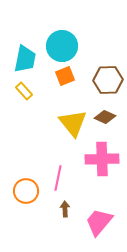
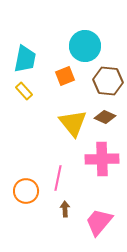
cyan circle: moved 23 px right
brown hexagon: moved 1 px down; rotated 8 degrees clockwise
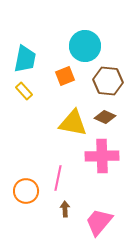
yellow triangle: rotated 40 degrees counterclockwise
pink cross: moved 3 px up
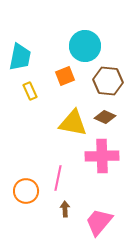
cyan trapezoid: moved 5 px left, 2 px up
yellow rectangle: moved 6 px right; rotated 18 degrees clockwise
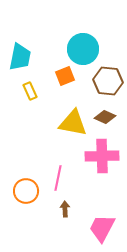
cyan circle: moved 2 px left, 3 px down
pink trapezoid: moved 3 px right, 6 px down; rotated 12 degrees counterclockwise
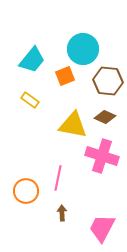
cyan trapezoid: moved 12 px right, 3 px down; rotated 28 degrees clockwise
yellow rectangle: moved 9 px down; rotated 30 degrees counterclockwise
yellow triangle: moved 2 px down
pink cross: rotated 20 degrees clockwise
brown arrow: moved 3 px left, 4 px down
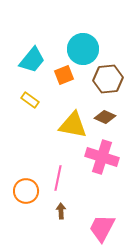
orange square: moved 1 px left, 1 px up
brown hexagon: moved 2 px up; rotated 12 degrees counterclockwise
pink cross: moved 1 px down
brown arrow: moved 1 px left, 2 px up
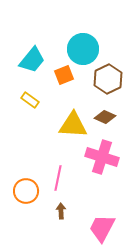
brown hexagon: rotated 20 degrees counterclockwise
yellow triangle: rotated 8 degrees counterclockwise
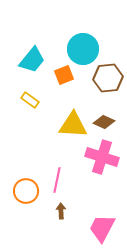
brown hexagon: moved 1 px up; rotated 20 degrees clockwise
brown diamond: moved 1 px left, 5 px down
pink line: moved 1 px left, 2 px down
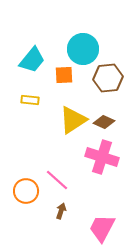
orange square: rotated 18 degrees clockwise
yellow rectangle: rotated 30 degrees counterclockwise
yellow triangle: moved 5 px up; rotated 36 degrees counterclockwise
pink line: rotated 60 degrees counterclockwise
brown arrow: rotated 21 degrees clockwise
